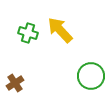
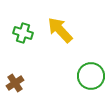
green cross: moved 5 px left
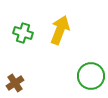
yellow arrow: rotated 64 degrees clockwise
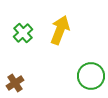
green cross: rotated 30 degrees clockwise
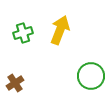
green cross: rotated 24 degrees clockwise
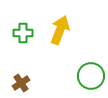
green cross: rotated 18 degrees clockwise
brown cross: moved 6 px right
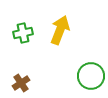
green cross: rotated 12 degrees counterclockwise
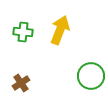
green cross: moved 1 px up; rotated 18 degrees clockwise
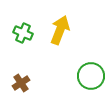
green cross: moved 1 px down; rotated 18 degrees clockwise
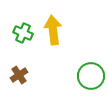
yellow arrow: moved 7 px left; rotated 28 degrees counterclockwise
brown cross: moved 2 px left, 8 px up
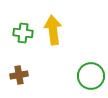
green cross: rotated 18 degrees counterclockwise
brown cross: rotated 24 degrees clockwise
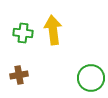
green circle: moved 2 px down
